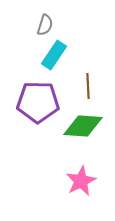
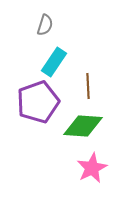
cyan rectangle: moved 7 px down
purple pentagon: rotated 21 degrees counterclockwise
pink star: moved 11 px right, 13 px up
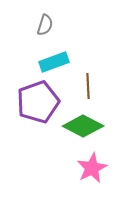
cyan rectangle: rotated 36 degrees clockwise
green diamond: rotated 24 degrees clockwise
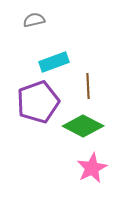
gray semicircle: moved 11 px left, 5 px up; rotated 120 degrees counterclockwise
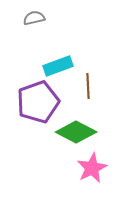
gray semicircle: moved 2 px up
cyan rectangle: moved 4 px right, 4 px down
green diamond: moved 7 px left, 6 px down
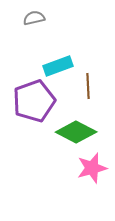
purple pentagon: moved 4 px left, 1 px up
pink star: rotated 12 degrees clockwise
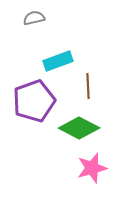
cyan rectangle: moved 5 px up
green diamond: moved 3 px right, 4 px up
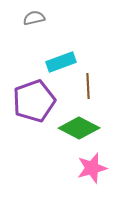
cyan rectangle: moved 3 px right, 1 px down
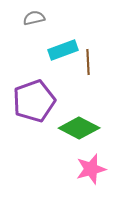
cyan rectangle: moved 2 px right, 12 px up
brown line: moved 24 px up
pink star: moved 1 px left, 1 px down
